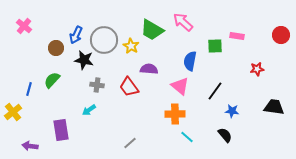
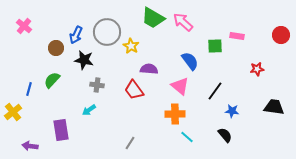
green trapezoid: moved 1 px right, 12 px up
gray circle: moved 3 px right, 8 px up
blue semicircle: rotated 132 degrees clockwise
red trapezoid: moved 5 px right, 3 px down
gray line: rotated 16 degrees counterclockwise
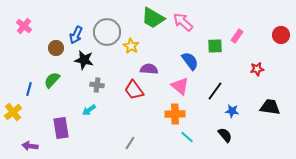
pink rectangle: rotated 64 degrees counterclockwise
black trapezoid: moved 4 px left
purple rectangle: moved 2 px up
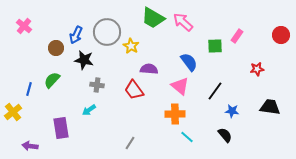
blue semicircle: moved 1 px left, 1 px down
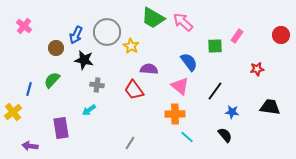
blue star: moved 1 px down
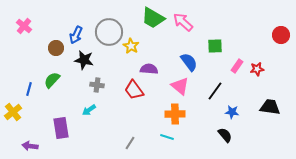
gray circle: moved 2 px right
pink rectangle: moved 30 px down
cyan line: moved 20 px left; rotated 24 degrees counterclockwise
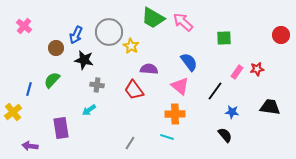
green square: moved 9 px right, 8 px up
pink rectangle: moved 6 px down
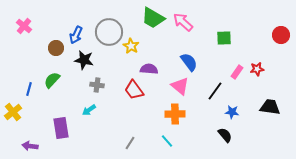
cyan line: moved 4 px down; rotated 32 degrees clockwise
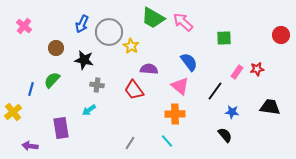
blue arrow: moved 6 px right, 11 px up
blue line: moved 2 px right
